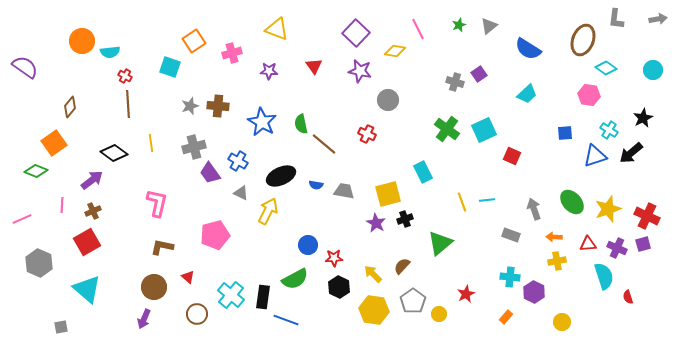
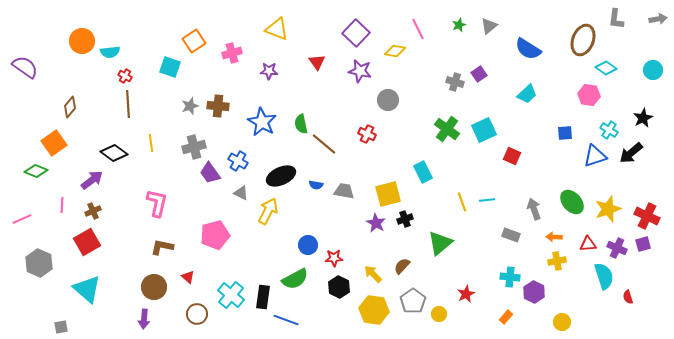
red triangle at (314, 66): moved 3 px right, 4 px up
purple arrow at (144, 319): rotated 18 degrees counterclockwise
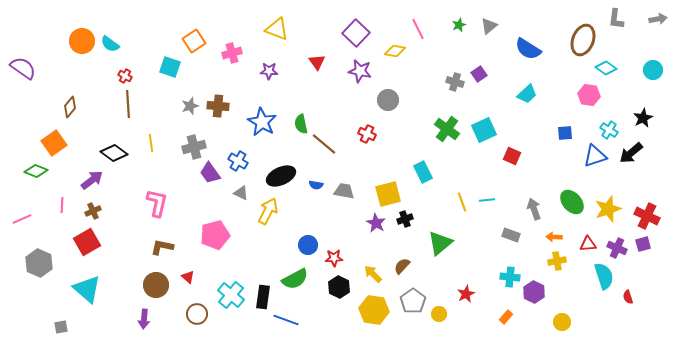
cyan semicircle at (110, 52): moved 8 px up; rotated 42 degrees clockwise
purple semicircle at (25, 67): moved 2 px left, 1 px down
brown circle at (154, 287): moved 2 px right, 2 px up
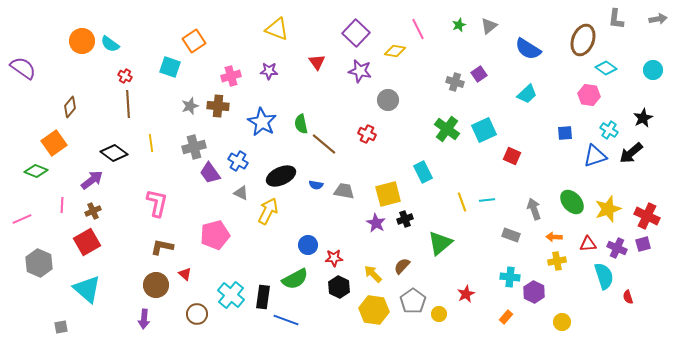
pink cross at (232, 53): moved 1 px left, 23 px down
red triangle at (188, 277): moved 3 px left, 3 px up
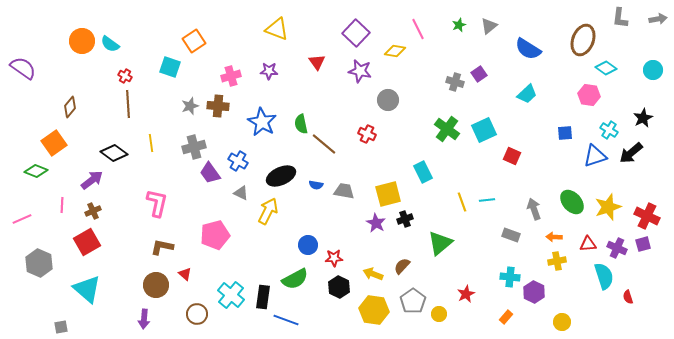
gray L-shape at (616, 19): moved 4 px right, 1 px up
yellow star at (608, 209): moved 2 px up
yellow arrow at (373, 274): rotated 24 degrees counterclockwise
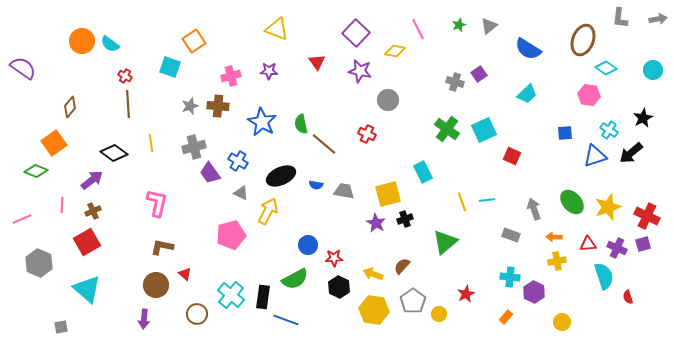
pink pentagon at (215, 235): moved 16 px right
green triangle at (440, 243): moved 5 px right, 1 px up
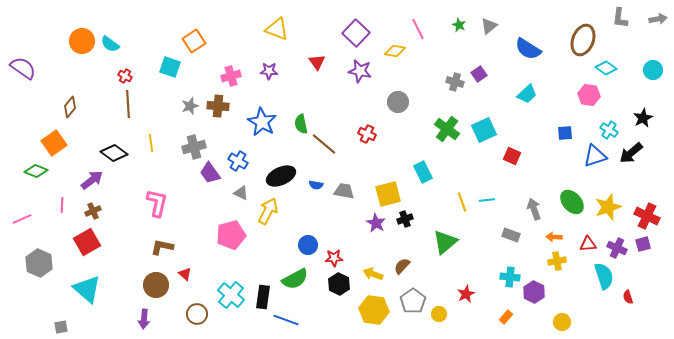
green star at (459, 25): rotated 24 degrees counterclockwise
gray circle at (388, 100): moved 10 px right, 2 px down
black hexagon at (339, 287): moved 3 px up
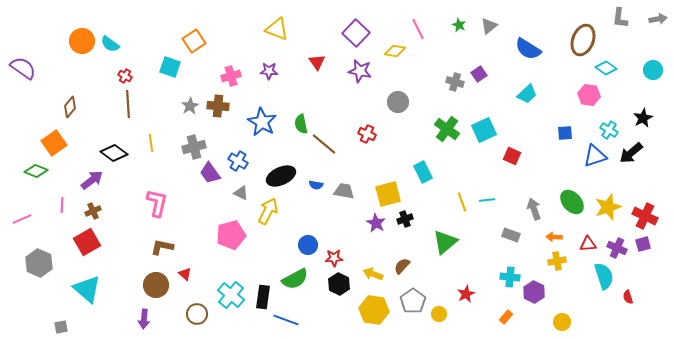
gray star at (190, 106): rotated 12 degrees counterclockwise
red cross at (647, 216): moved 2 px left
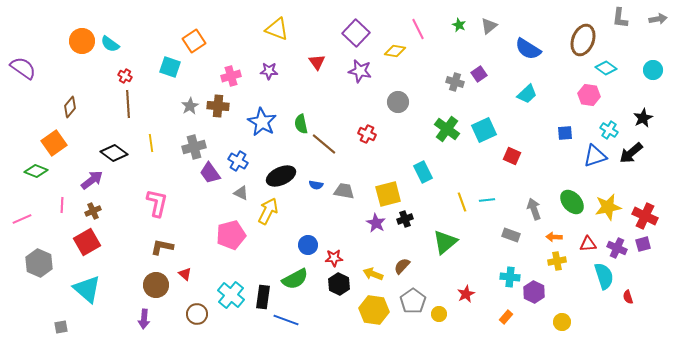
yellow star at (608, 207): rotated 8 degrees clockwise
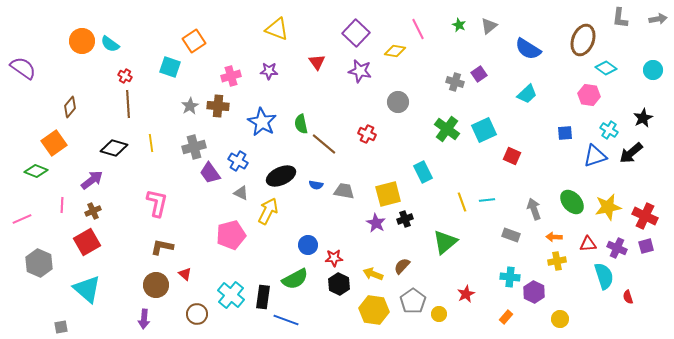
black diamond at (114, 153): moved 5 px up; rotated 20 degrees counterclockwise
purple square at (643, 244): moved 3 px right, 2 px down
yellow circle at (562, 322): moved 2 px left, 3 px up
